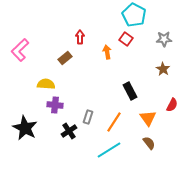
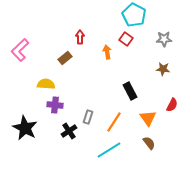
brown star: rotated 24 degrees counterclockwise
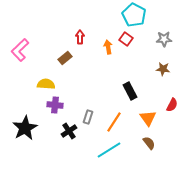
orange arrow: moved 1 px right, 5 px up
black star: rotated 15 degrees clockwise
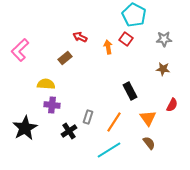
red arrow: rotated 64 degrees counterclockwise
purple cross: moved 3 px left
